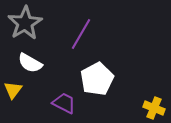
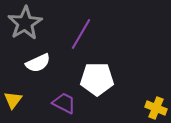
white semicircle: moved 8 px right; rotated 55 degrees counterclockwise
white pentagon: rotated 28 degrees clockwise
yellow triangle: moved 10 px down
yellow cross: moved 2 px right
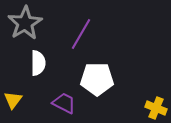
white semicircle: rotated 65 degrees counterclockwise
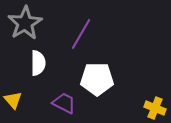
yellow triangle: rotated 18 degrees counterclockwise
yellow cross: moved 1 px left
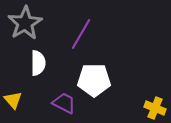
white pentagon: moved 3 px left, 1 px down
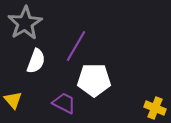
purple line: moved 5 px left, 12 px down
white semicircle: moved 2 px left, 2 px up; rotated 20 degrees clockwise
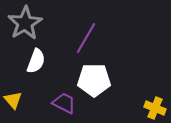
purple line: moved 10 px right, 8 px up
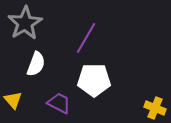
white semicircle: moved 3 px down
purple trapezoid: moved 5 px left
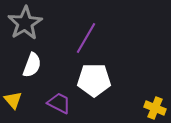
white semicircle: moved 4 px left, 1 px down
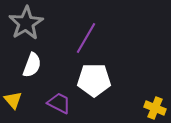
gray star: moved 1 px right
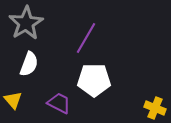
white semicircle: moved 3 px left, 1 px up
